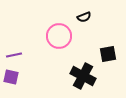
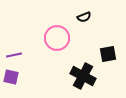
pink circle: moved 2 px left, 2 px down
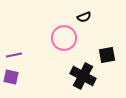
pink circle: moved 7 px right
black square: moved 1 px left, 1 px down
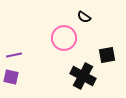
black semicircle: rotated 56 degrees clockwise
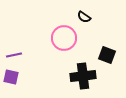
black square: rotated 30 degrees clockwise
black cross: rotated 35 degrees counterclockwise
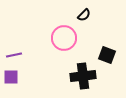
black semicircle: moved 2 px up; rotated 80 degrees counterclockwise
purple square: rotated 14 degrees counterclockwise
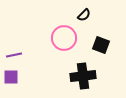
black square: moved 6 px left, 10 px up
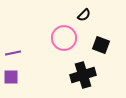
purple line: moved 1 px left, 2 px up
black cross: moved 1 px up; rotated 10 degrees counterclockwise
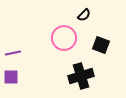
black cross: moved 2 px left, 1 px down
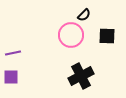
pink circle: moved 7 px right, 3 px up
black square: moved 6 px right, 9 px up; rotated 18 degrees counterclockwise
black cross: rotated 10 degrees counterclockwise
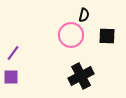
black semicircle: rotated 32 degrees counterclockwise
purple line: rotated 42 degrees counterclockwise
